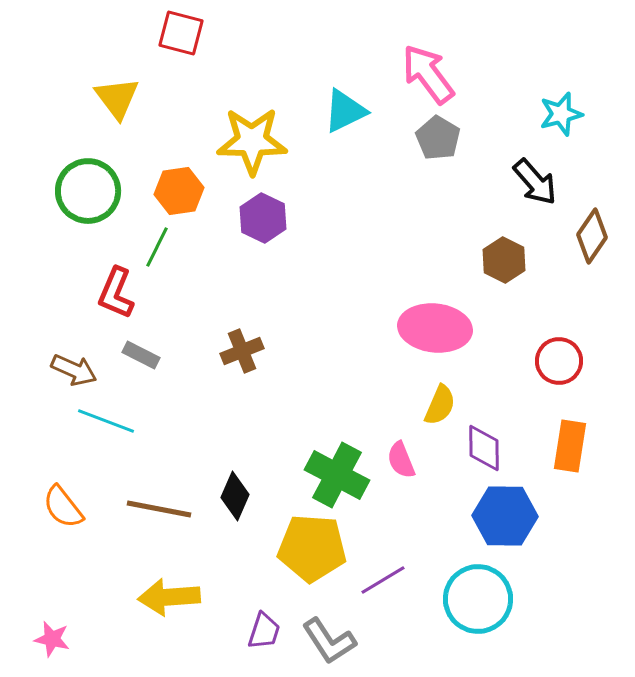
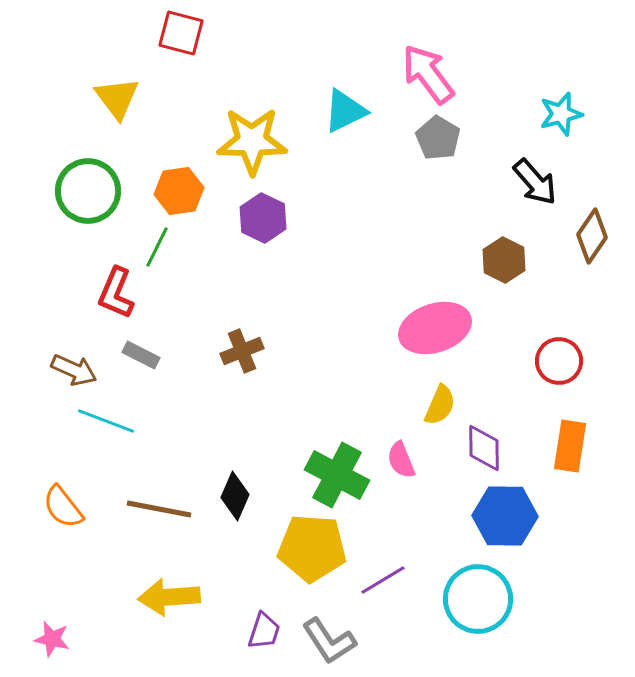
pink ellipse: rotated 24 degrees counterclockwise
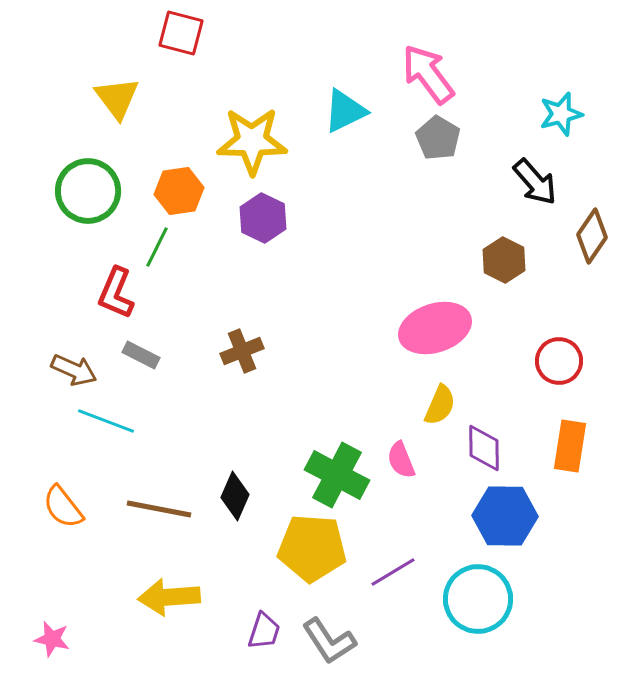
purple line: moved 10 px right, 8 px up
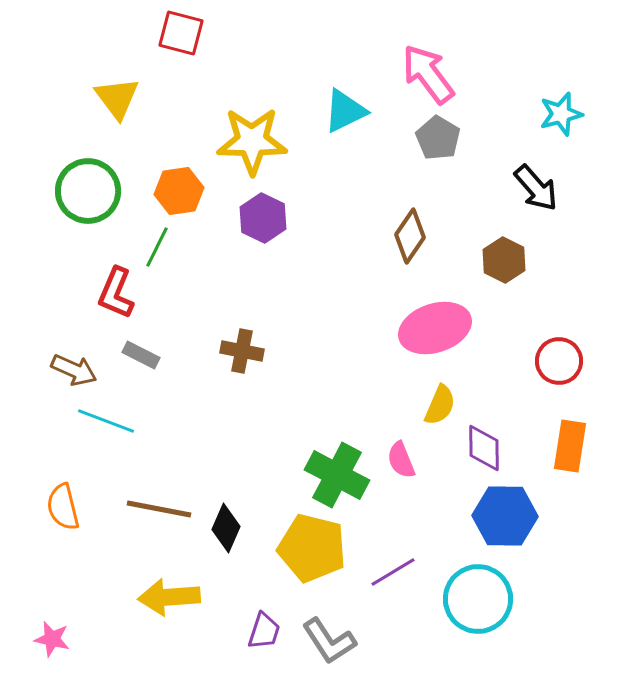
black arrow: moved 1 px right, 6 px down
brown diamond: moved 182 px left
brown cross: rotated 33 degrees clockwise
black diamond: moved 9 px left, 32 px down
orange semicircle: rotated 24 degrees clockwise
yellow pentagon: rotated 10 degrees clockwise
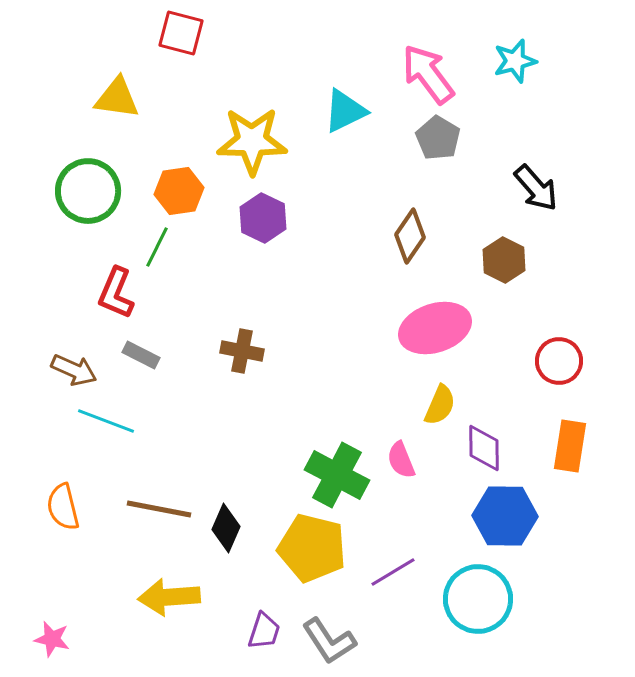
yellow triangle: rotated 45 degrees counterclockwise
cyan star: moved 46 px left, 53 px up
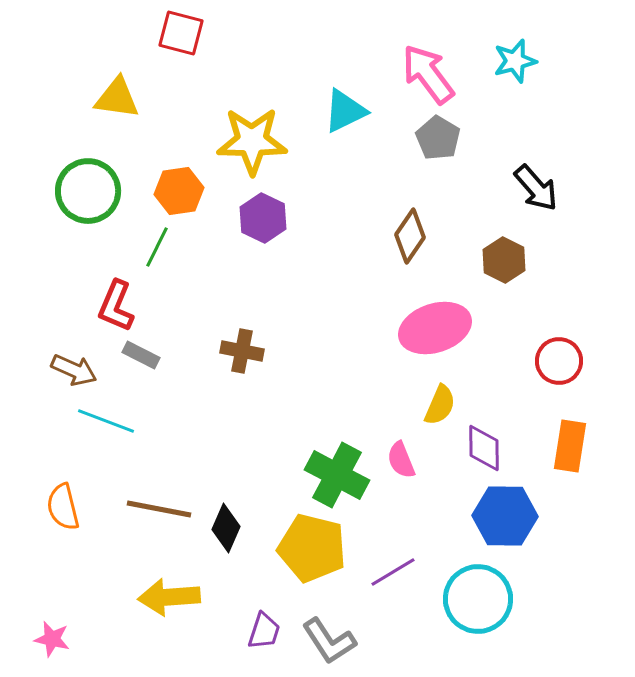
red L-shape: moved 13 px down
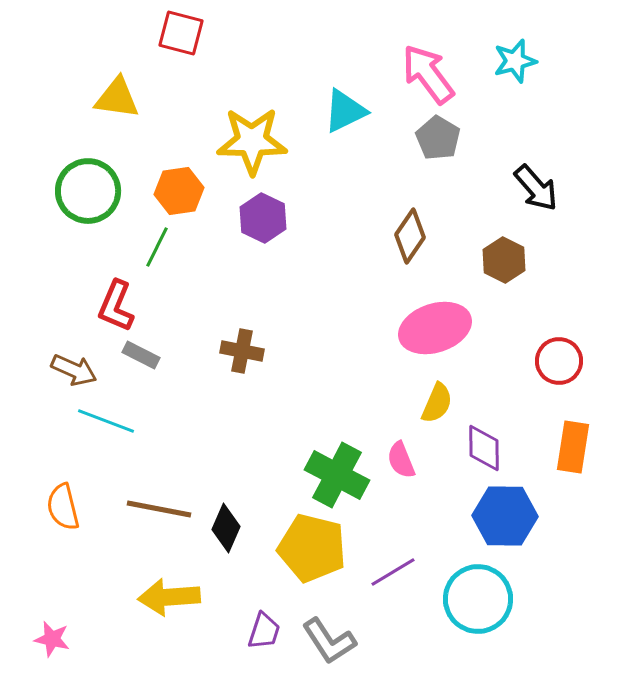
yellow semicircle: moved 3 px left, 2 px up
orange rectangle: moved 3 px right, 1 px down
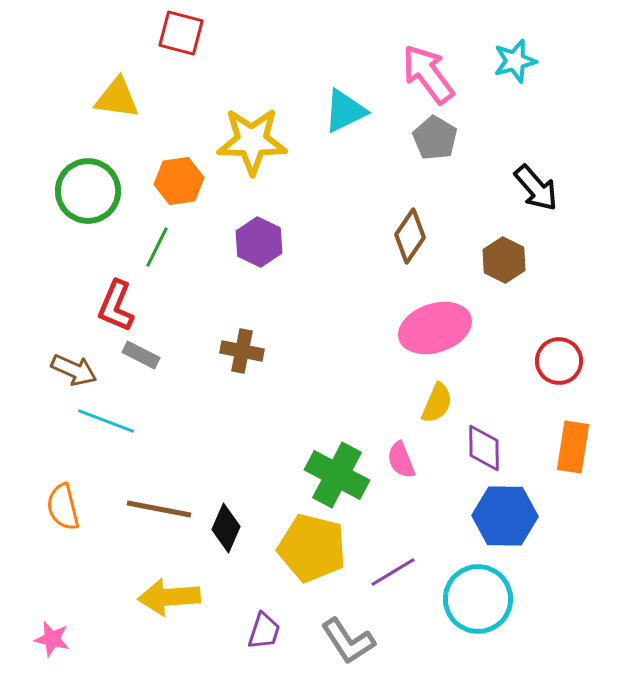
gray pentagon: moved 3 px left
orange hexagon: moved 10 px up
purple hexagon: moved 4 px left, 24 px down
gray L-shape: moved 19 px right
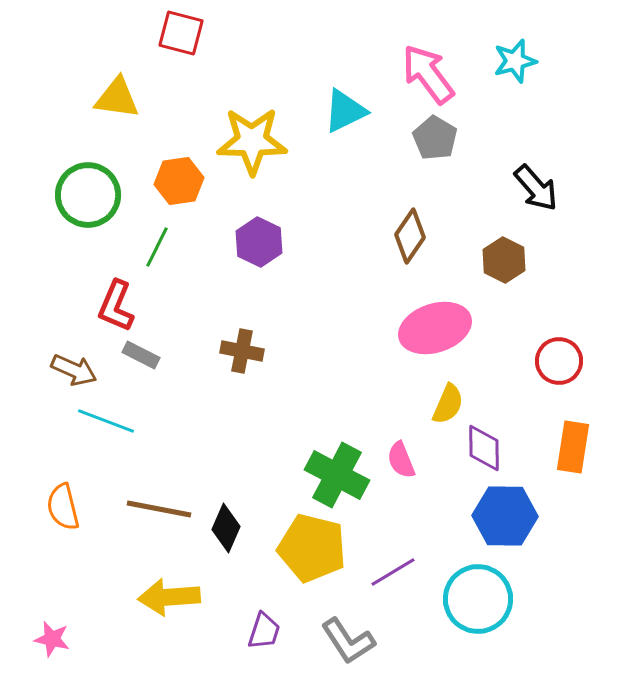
green circle: moved 4 px down
yellow semicircle: moved 11 px right, 1 px down
